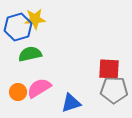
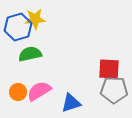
pink semicircle: moved 3 px down
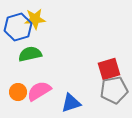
red square: rotated 20 degrees counterclockwise
gray pentagon: rotated 12 degrees counterclockwise
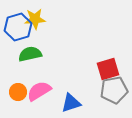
red square: moved 1 px left
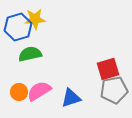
orange circle: moved 1 px right
blue triangle: moved 5 px up
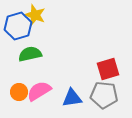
yellow star: moved 4 px up; rotated 25 degrees clockwise
blue hexagon: moved 1 px up
gray pentagon: moved 10 px left, 5 px down; rotated 16 degrees clockwise
blue triangle: moved 1 px right; rotated 10 degrees clockwise
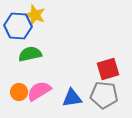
blue hexagon: rotated 20 degrees clockwise
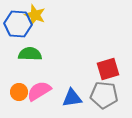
blue hexagon: moved 2 px up
green semicircle: rotated 15 degrees clockwise
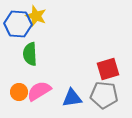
yellow star: moved 1 px right, 1 px down
green semicircle: rotated 95 degrees counterclockwise
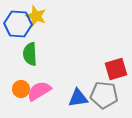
red square: moved 8 px right
orange circle: moved 2 px right, 3 px up
blue triangle: moved 6 px right
